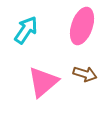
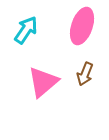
brown arrow: rotated 95 degrees clockwise
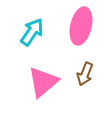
pink ellipse: moved 1 px left; rotated 6 degrees counterclockwise
cyan arrow: moved 6 px right, 2 px down
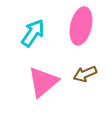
cyan arrow: moved 1 px right, 1 px down
brown arrow: rotated 45 degrees clockwise
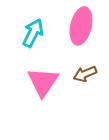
cyan arrow: rotated 8 degrees counterclockwise
pink triangle: rotated 16 degrees counterclockwise
